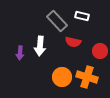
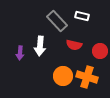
red semicircle: moved 1 px right, 3 px down
orange circle: moved 1 px right, 1 px up
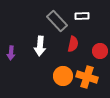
white rectangle: rotated 16 degrees counterclockwise
red semicircle: moved 1 px left, 1 px up; rotated 91 degrees counterclockwise
purple arrow: moved 9 px left
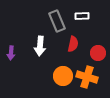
gray rectangle: rotated 20 degrees clockwise
red circle: moved 2 px left, 2 px down
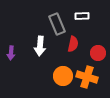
gray rectangle: moved 3 px down
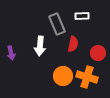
purple arrow: rotated 16 degrees counterclockwise
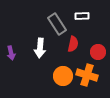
gray rectangle: rotated 10 degrees counterclockwise
white arrow: moved 2 px down
red circle: moved 1 px up
orange cross: moved 2 px up
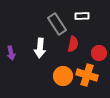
red circle: moved 1 px right, 1 px down
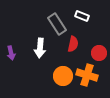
white rectangle: rotated 24 degrees clockwise
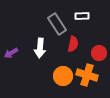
white rectangle: rotated 24 degrees counterclockwise
purple arrow: rotated 72 degrees clockwise
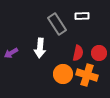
red semicircle: moved 5 px right, 9 px down
orange circle: moved 2 px up
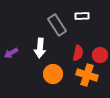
gray rectangle: moved 1 px down
red circle: moved 1 px right, 2 px down
orange circle: moved 10 px left
